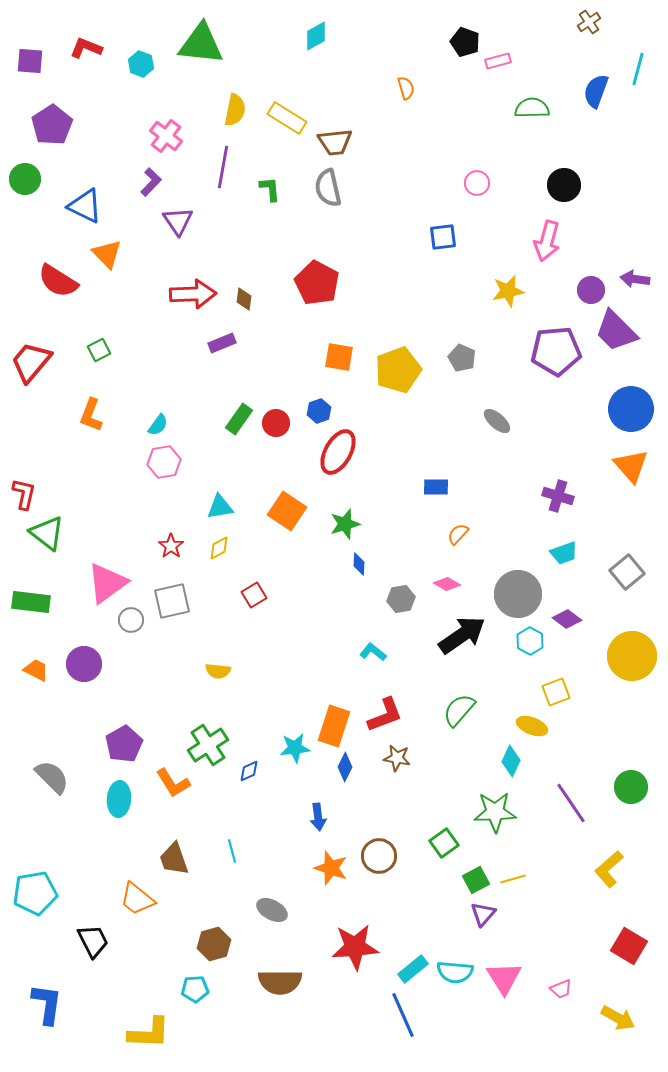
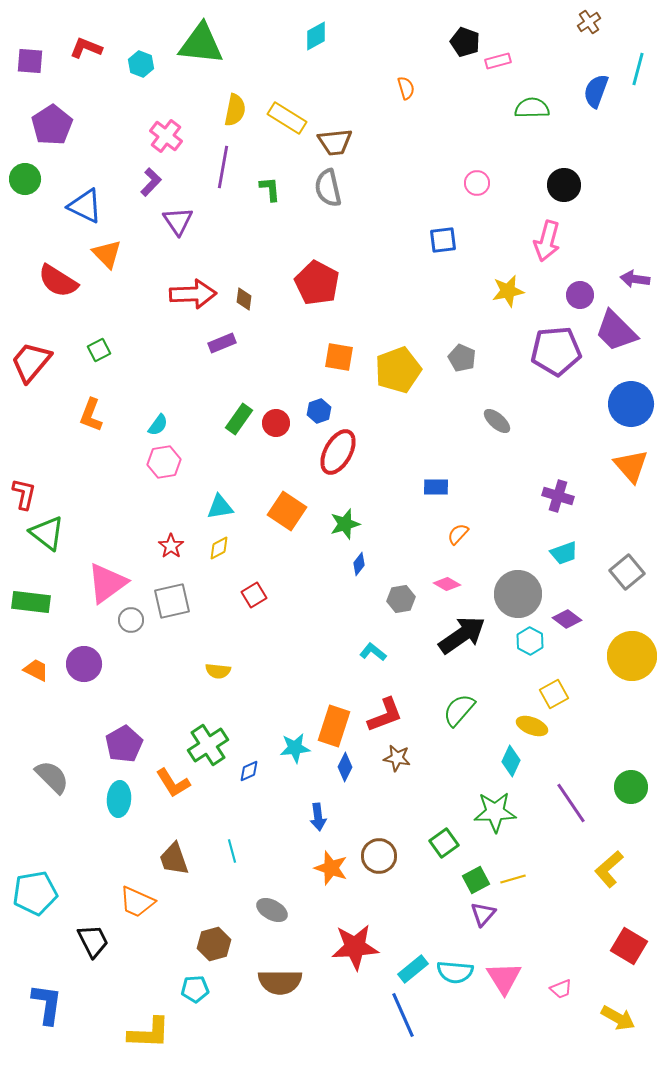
blue square at (443, 237): moved 3 px down
purple circle at (591, 290): moved 11 px left, 5 px down
blue circle at (631, 409): moved 5 px up
blue diamond at (359, 564): rotated 35 degrees clockwise
yellow square at (556, 692): moved 2 px left, 2 px down; rotated 8 degrees counterclockwise
orange trapezoid at (137, 899): moved 3 px down; rotated 15 degrees counterclockwise
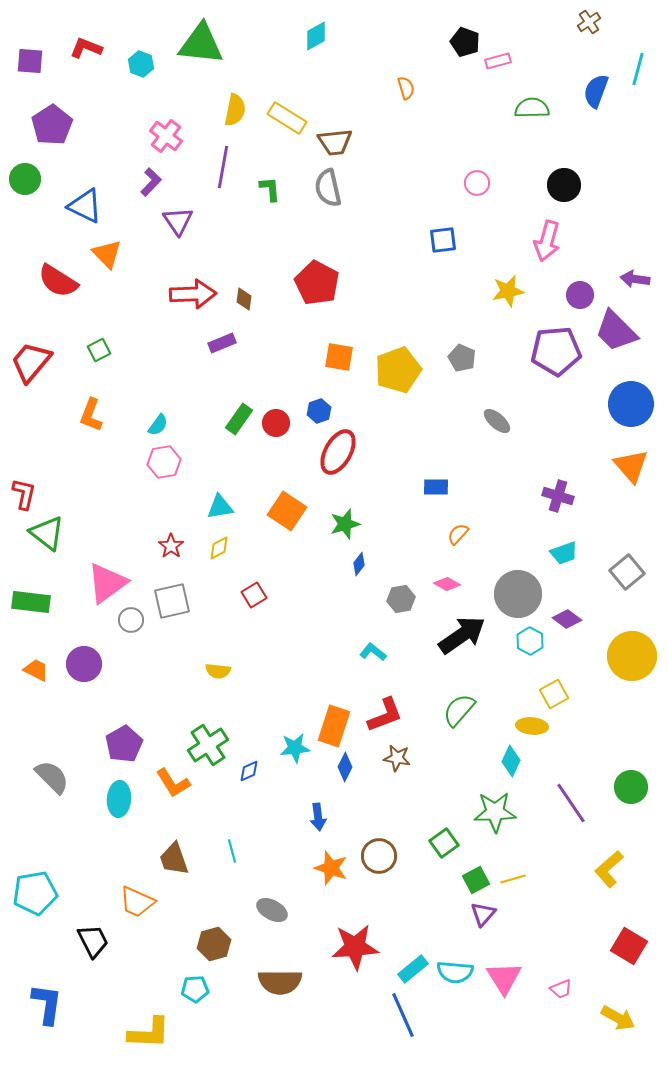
yellow ellipse at (532, 726): rotated 16 degrees counterclockwise
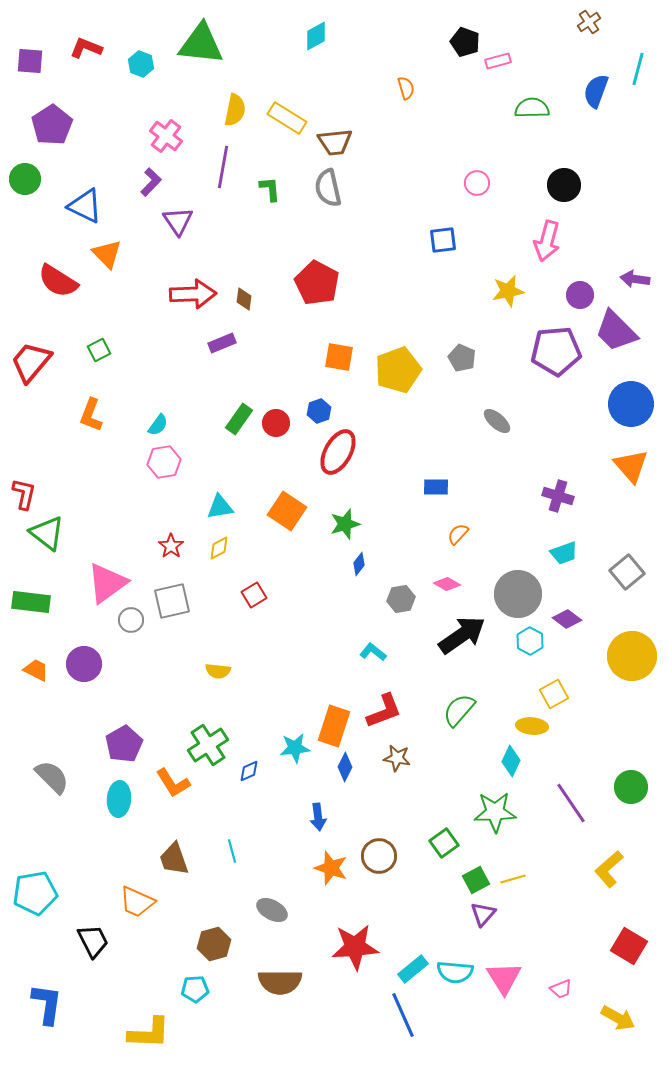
red L-shape at (385, 715): moved 1 px left, 4 px up
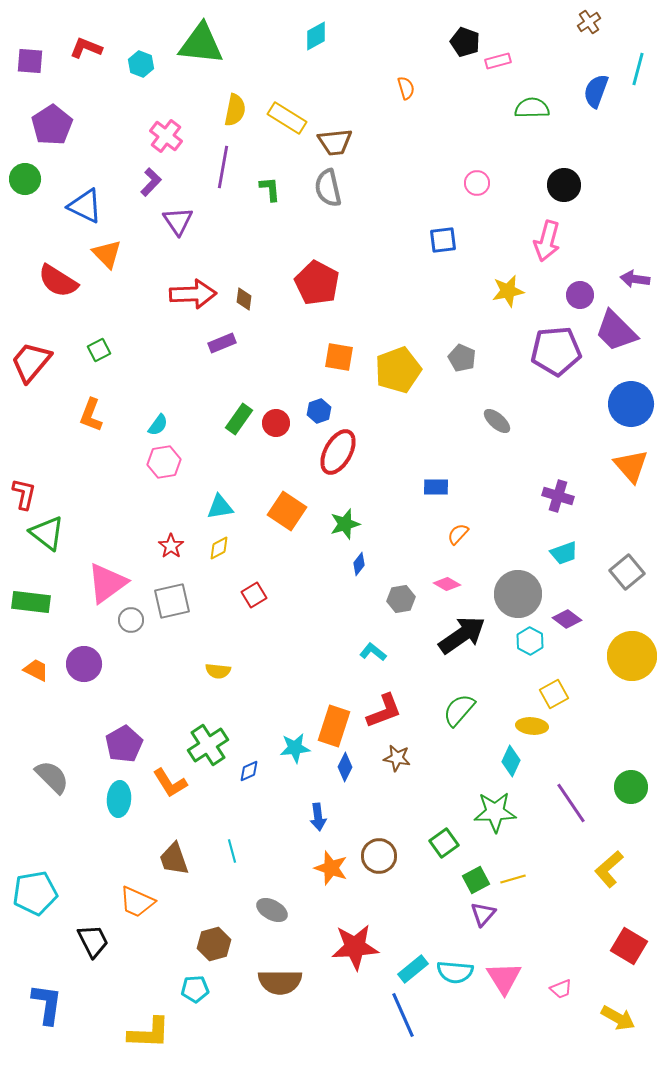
orange L-shape at (173, 783): moved 3 px left
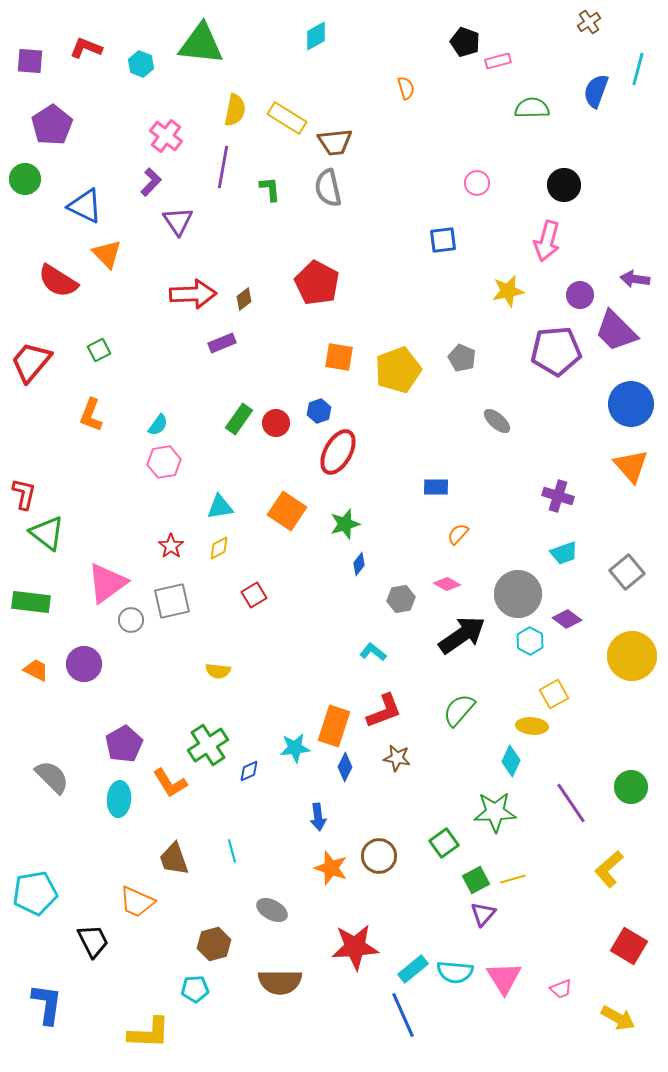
brown diamond at (244, 299): rotated 45 degrees clockwise
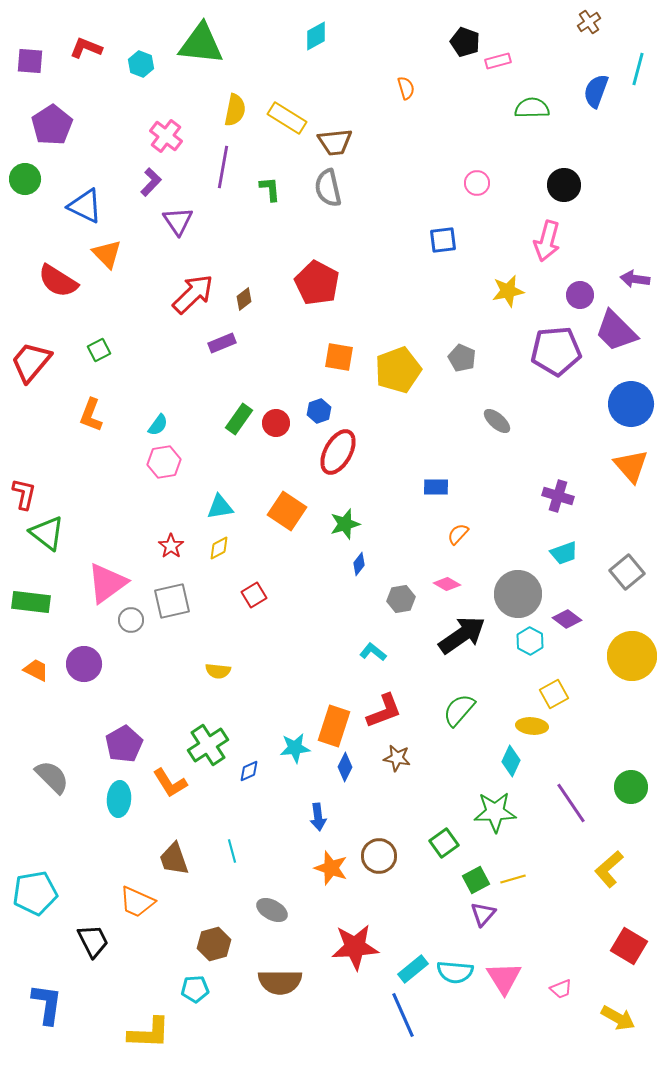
red arrow at (193, 294): rotated 42 degrees counterclockwise
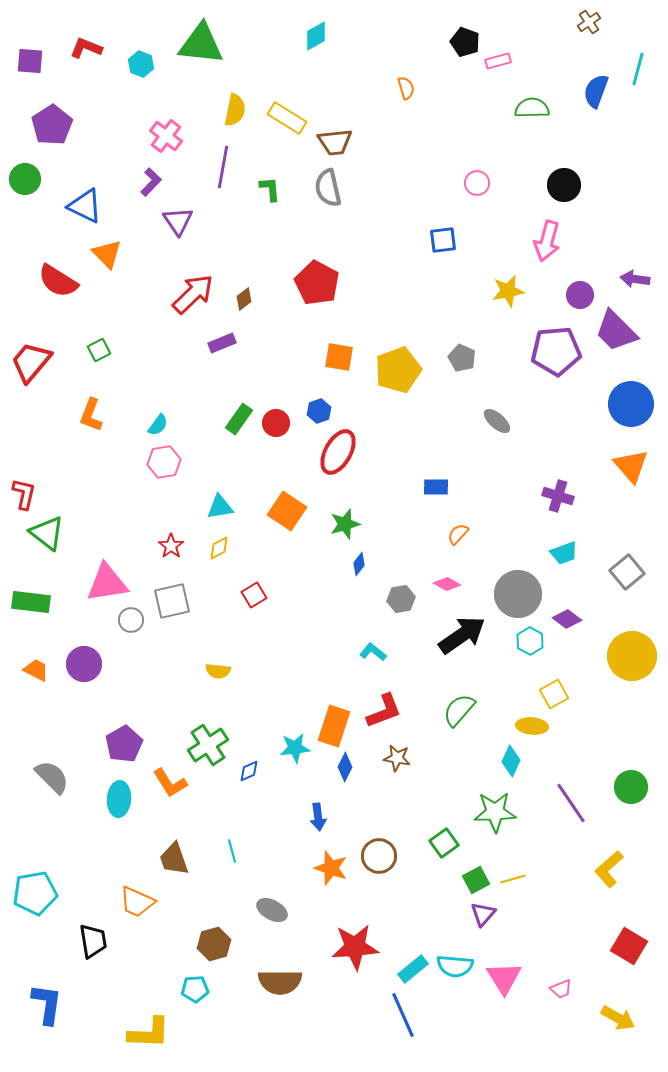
pink triangle at (107, 583): rotated 27 degrees clockwise
black trapezoid at (93, 941): rotated 18 degrees clockwise
cyan semicircle at (455, 972): moved 6 px up
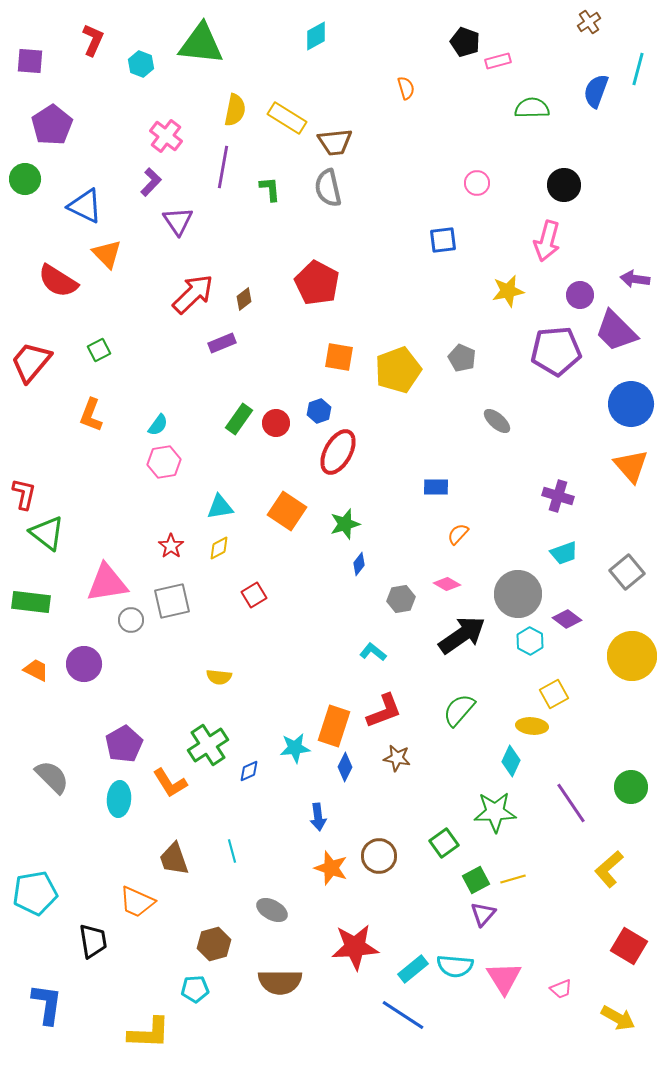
red L-shape at (86, 48): moved 7 px right, 8 px up; rotated 92 degrees clockwise
yellow semicircle at (218, 671): moved 1 px right, 6 px down
blue line at (403, 1015): rotated 33 degrees counterclockwise
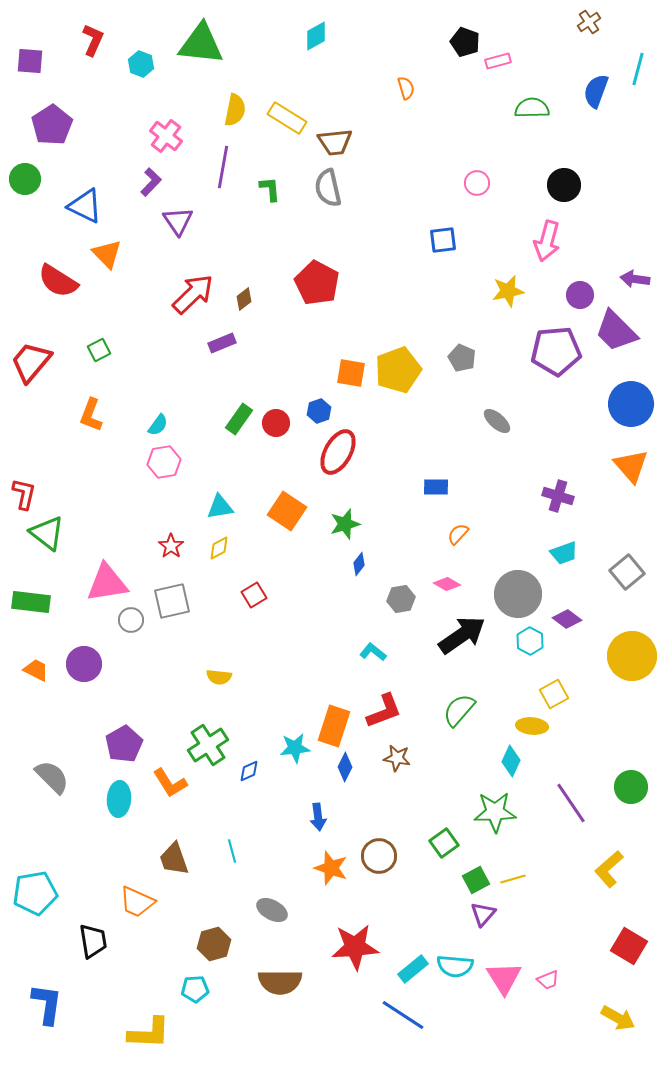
orange square at (339, 357): moved 12 px right, 16 px down
pink trapezoid at (561, 989): moved 13 px left, 9 px up
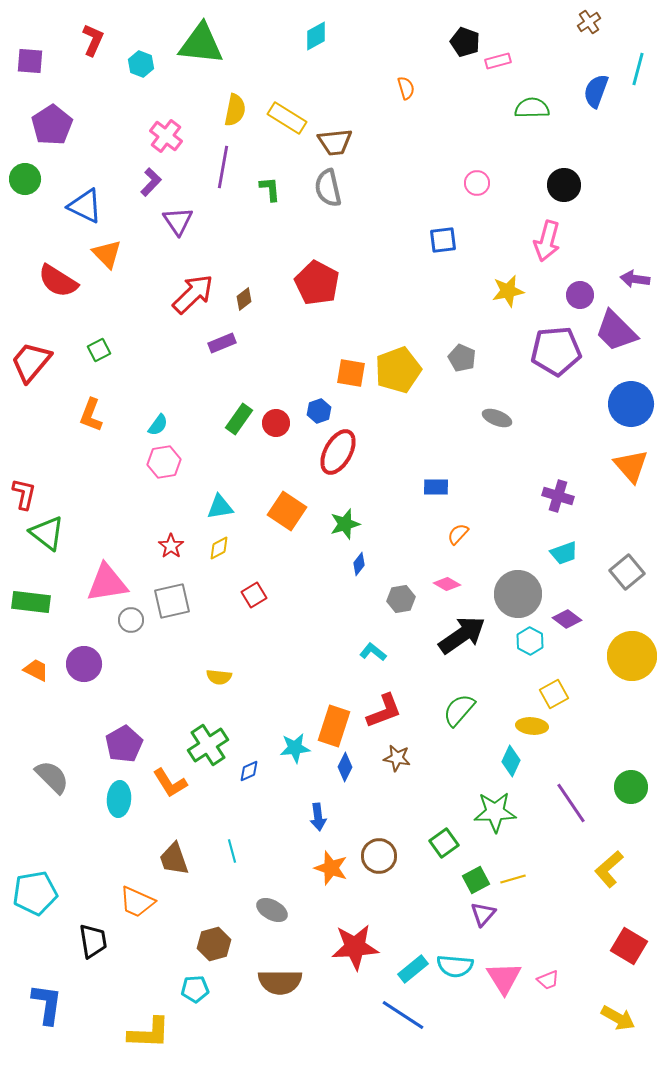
gray ellipse at (497, 421): moved 3 px up; rotated 20 degrees counterclockwise
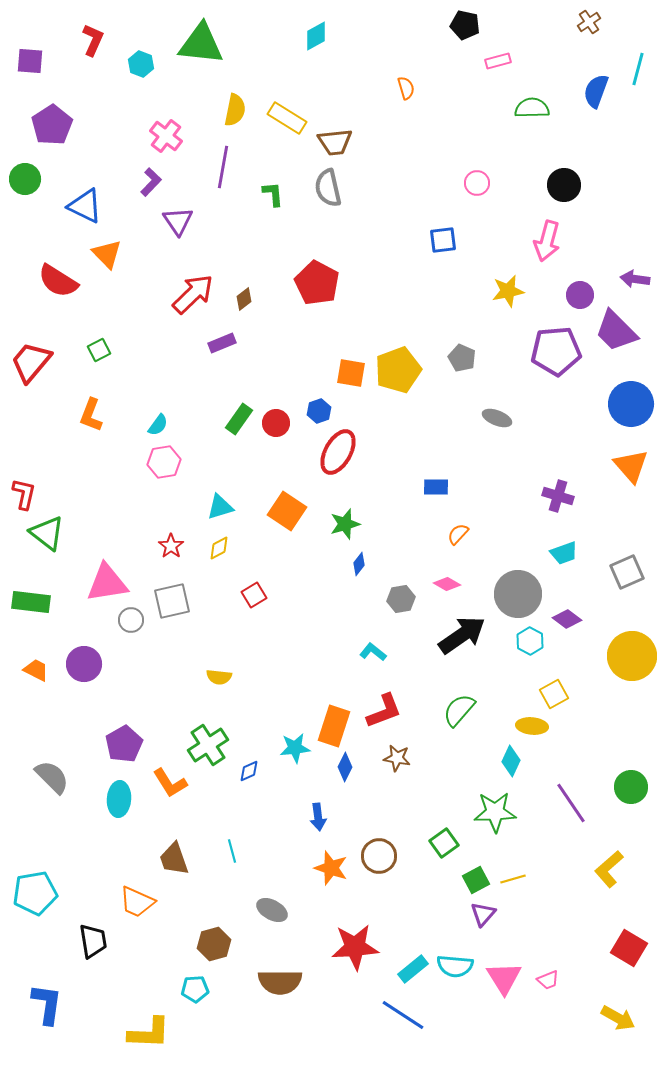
black pentagon at (465, 42): moved 17 px up; rotated 8 degrees counterclockwise
green L-shape at (270, 189): moved 3 px right, 5 px down
cyan triangle at (220, 507): rotated 8 degrees counterclockwise
gray square at (627, 572): rotated 16 degrees clockwise
red square at (629, 946): moved 2 px down
